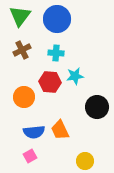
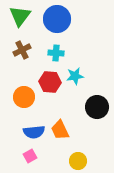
yellow circle: moved 7 px left
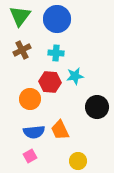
orange circle: moved 6 px right, 2 px down
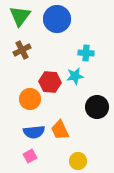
cyan cross: moved 30 px right
